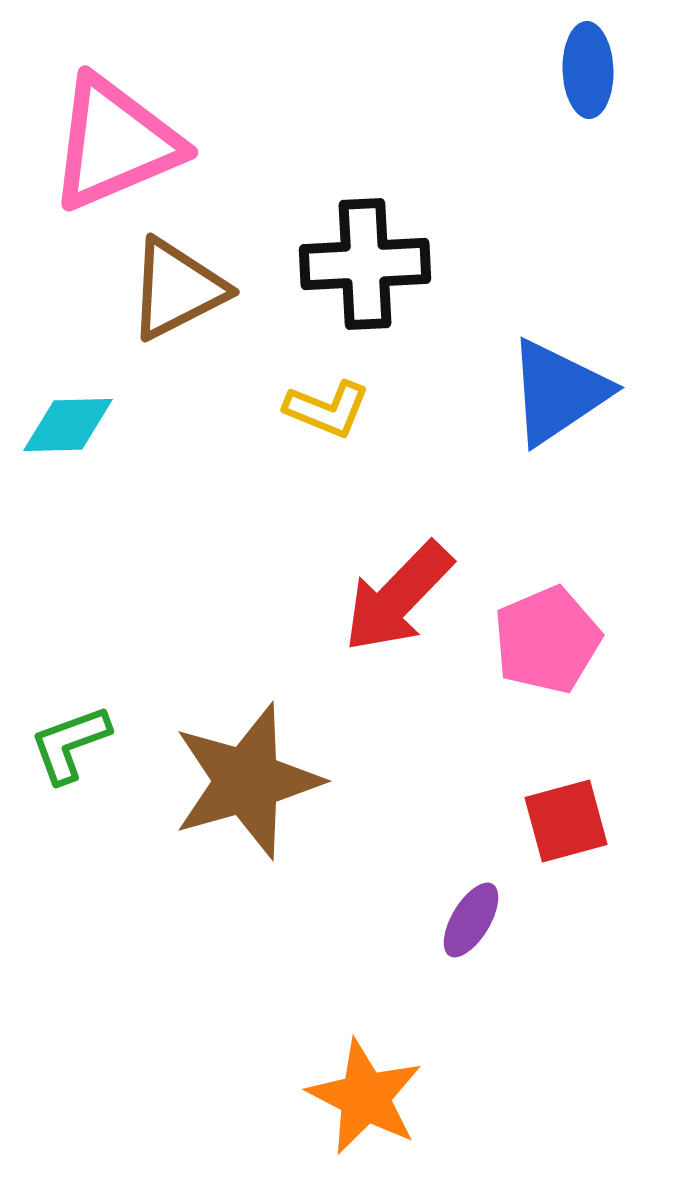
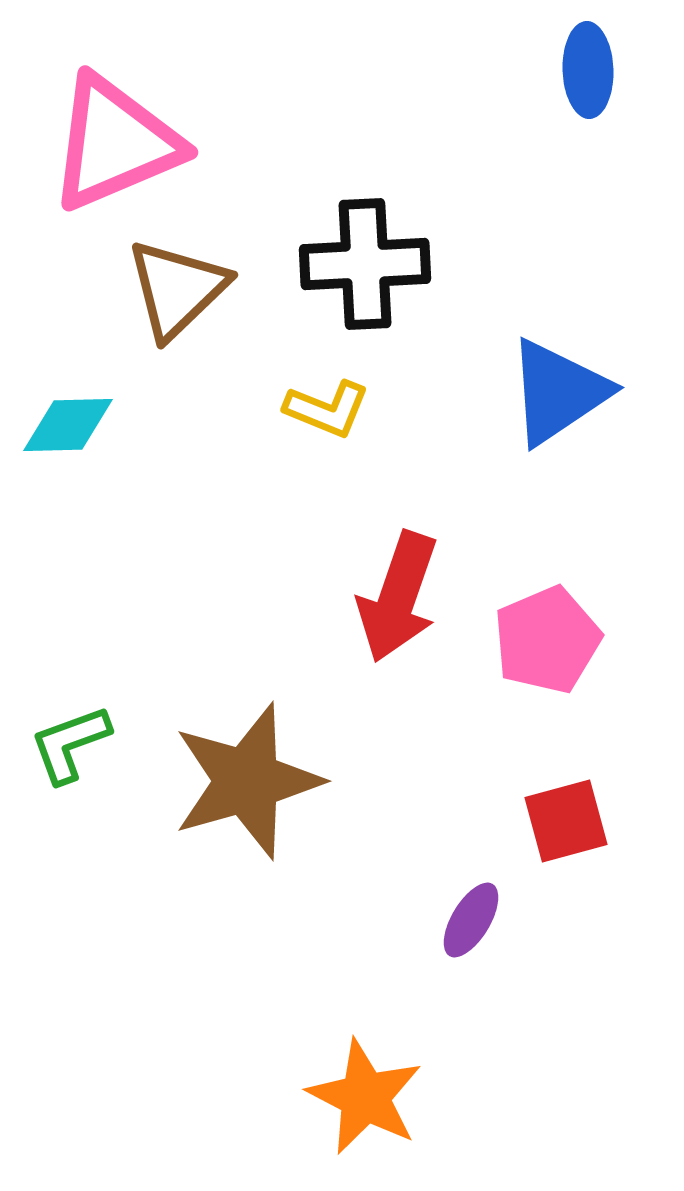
brown triangle: rotated 17 degrees counterclockwise
red arrow: rotated 25 degrees counterclockwise
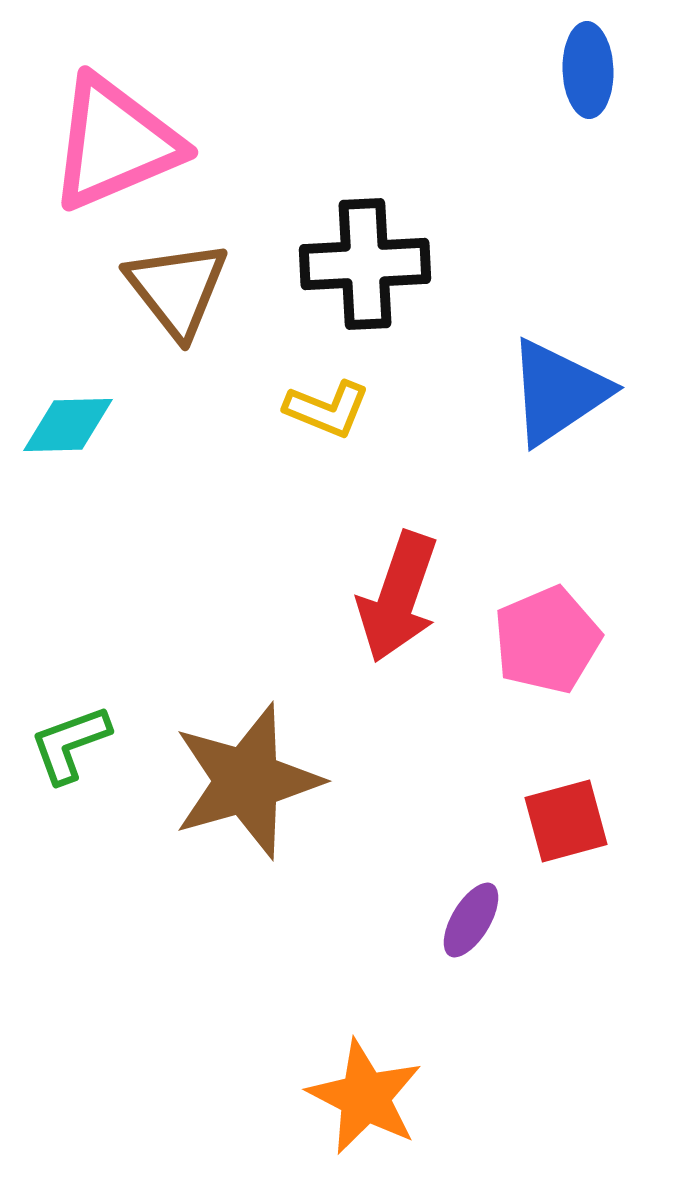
brown triangle: rotated 24 degrees counterclockwise
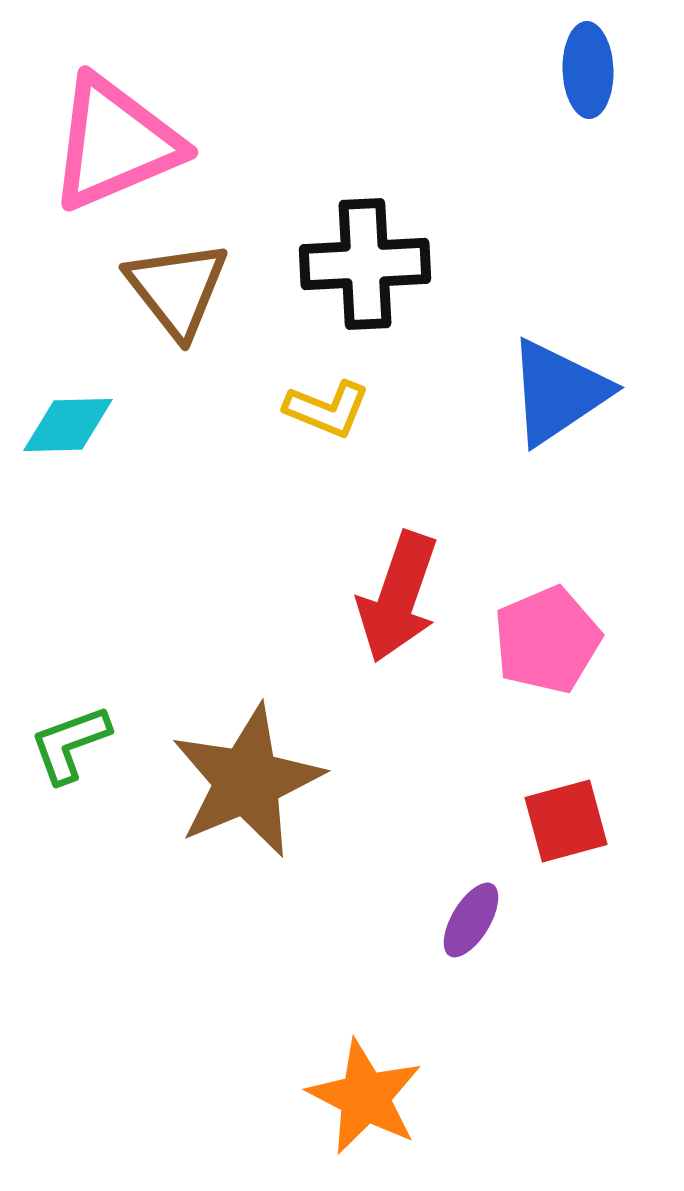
brown star: rotated 7 degrees counterclockwise
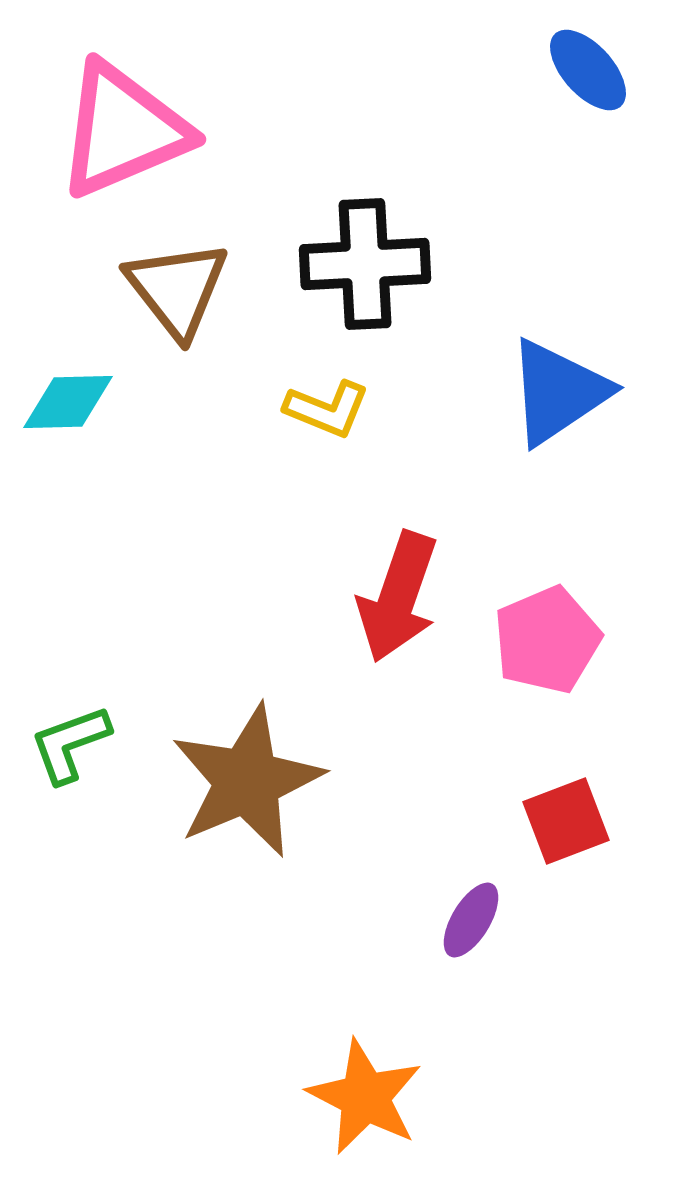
blue ellipse: rotated 40 degrees counterclockwise
pink triangle: moved 8 px right, 13 px up
cyan diamond: moved 23 px up
red square: rotated 6 degrees counterclockwise
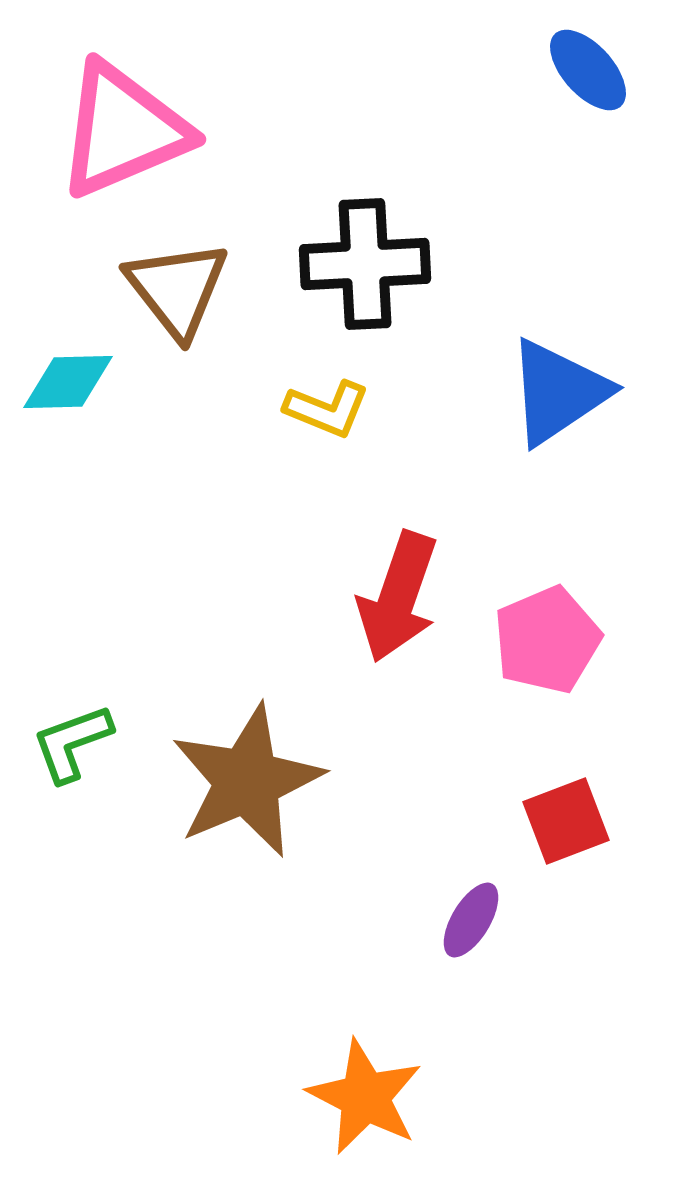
cyan diamond: moved 20 px up
green L-shape: moved 2 px right, 1 px up
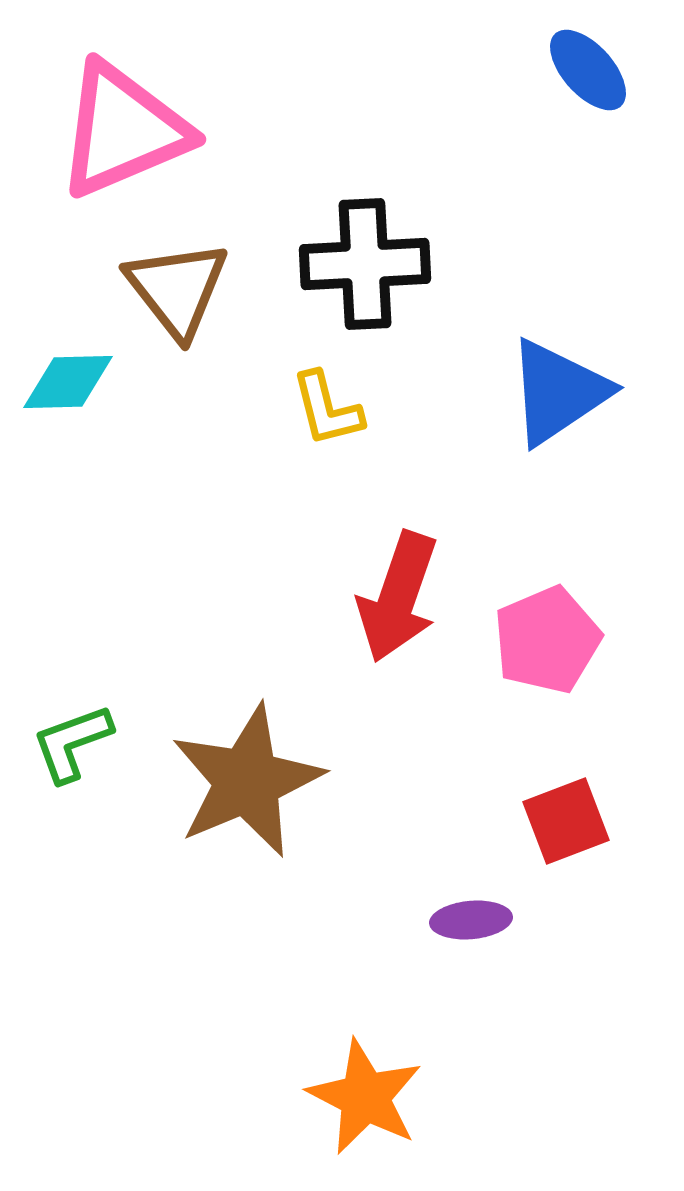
yellow L-shape: rotated 54 degrees clockwise
purple ellipse: rotated 54 degrees clockwise
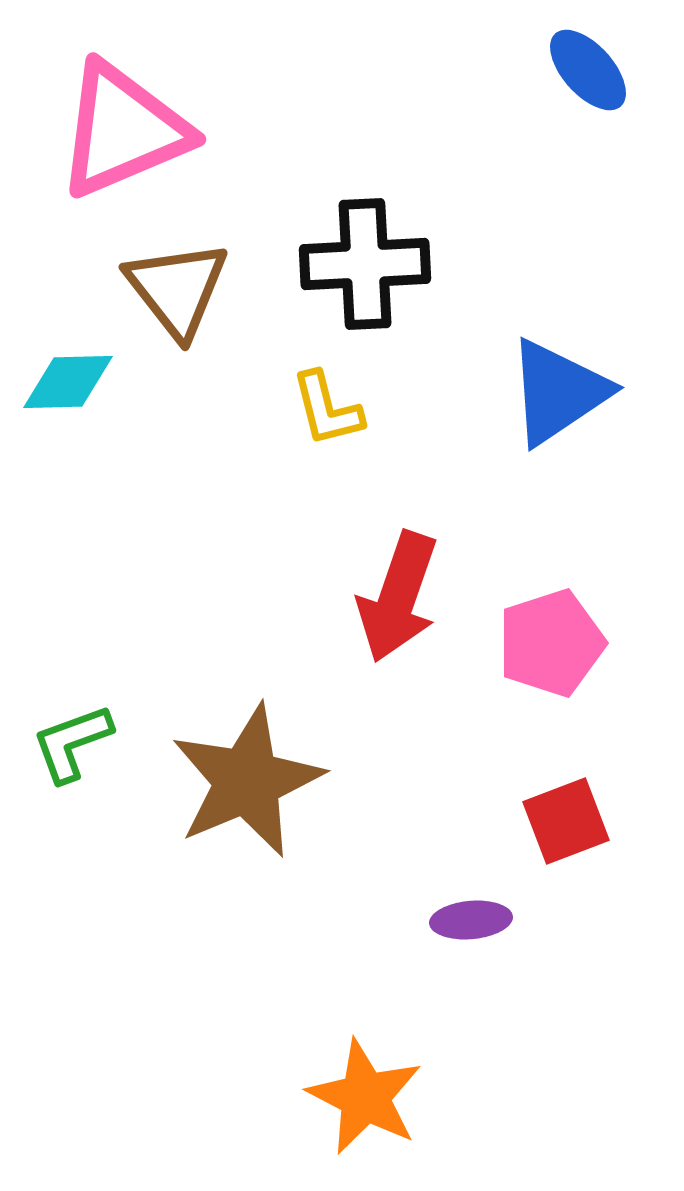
pink pentagon: moved 4 px right, 3 px down; rotated 5 degrees clockwise
